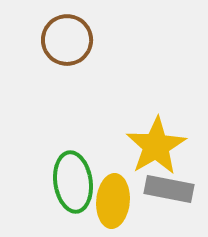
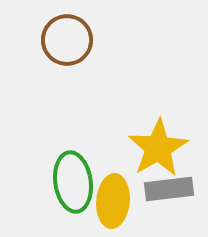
yellow star: moved 2 px right, 2 px down
gray rectangle: rotated 18 degrees counterclockwise
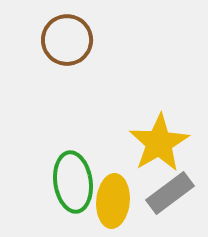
yellow star: moved 1 px right, 5 px up
gray rectangle: moved 1 px right, 4 px down; rotated 30 degrees counterclockwise
